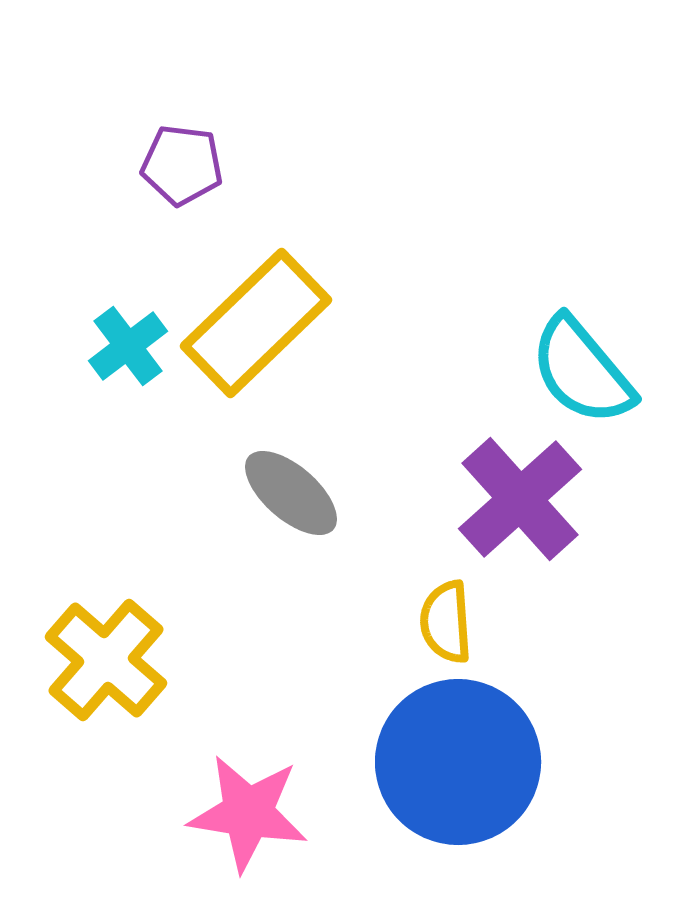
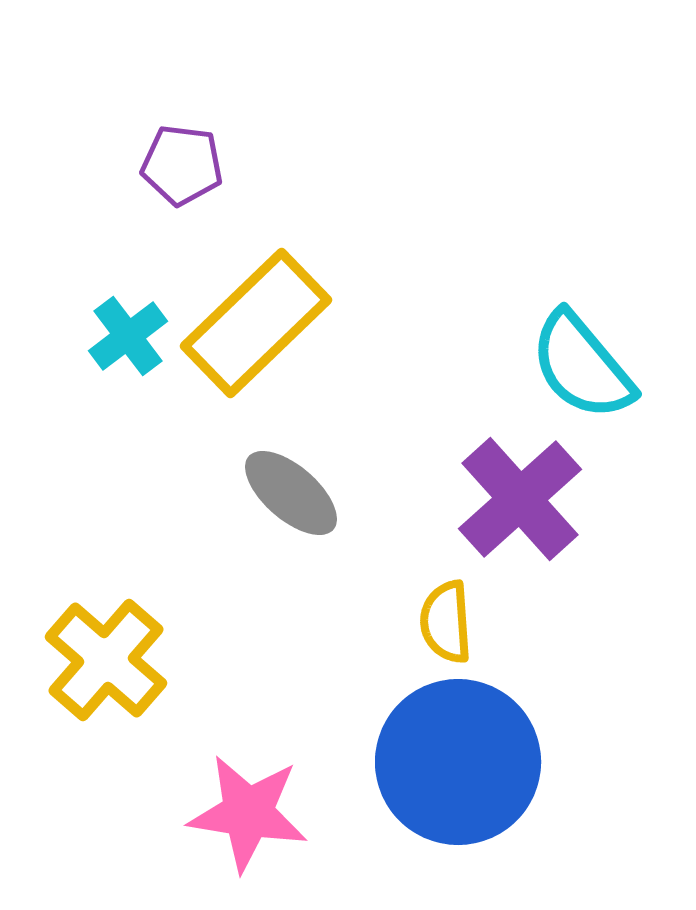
cyan cross: moved 10 px up
cyan semicircle: moved 5 px up
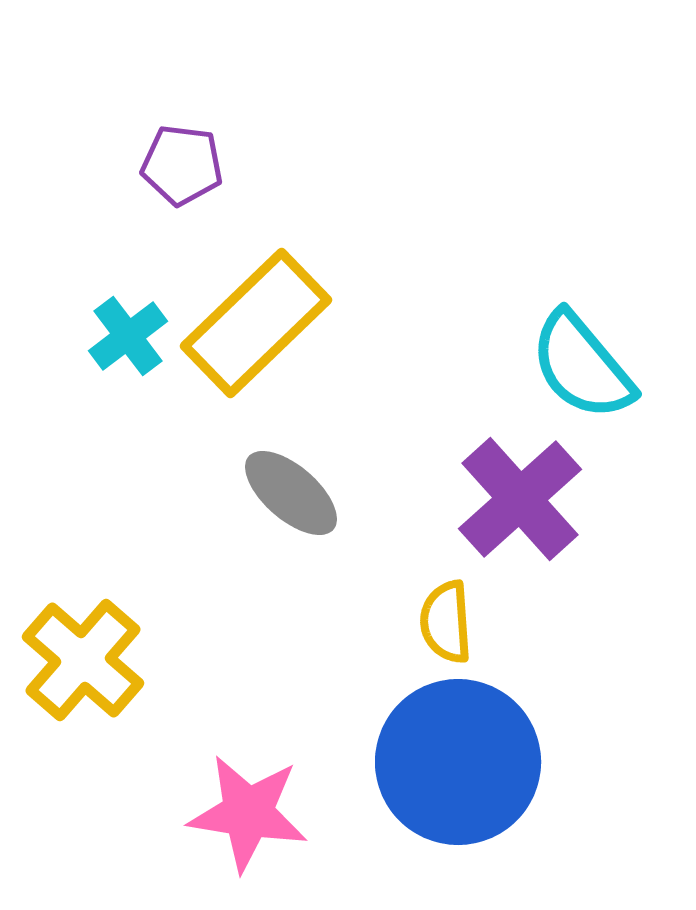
yellow cross: moved 23 px left
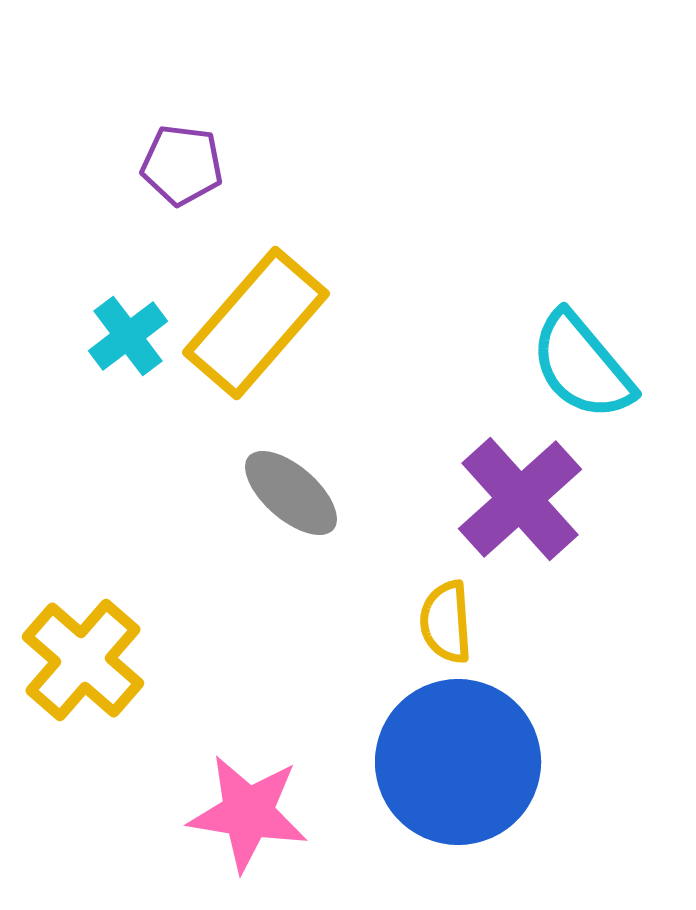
yellow rectangle: rotated 5 degrees counterclockwise
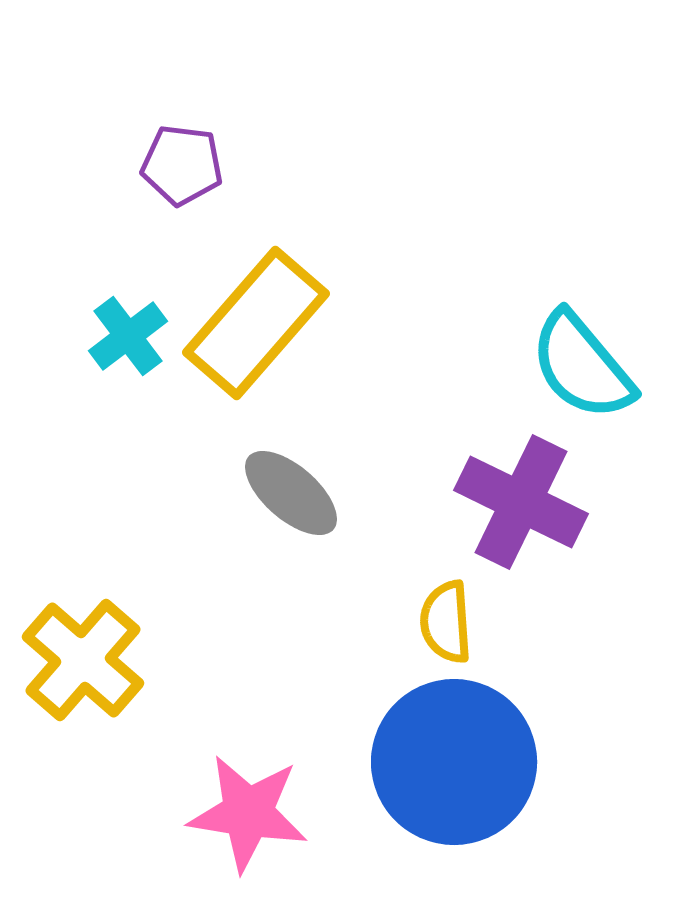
purple cross: moved 1 px right, 3 px down; rotated 22 degrees counterclockwise
blue circle: moved 4 px left
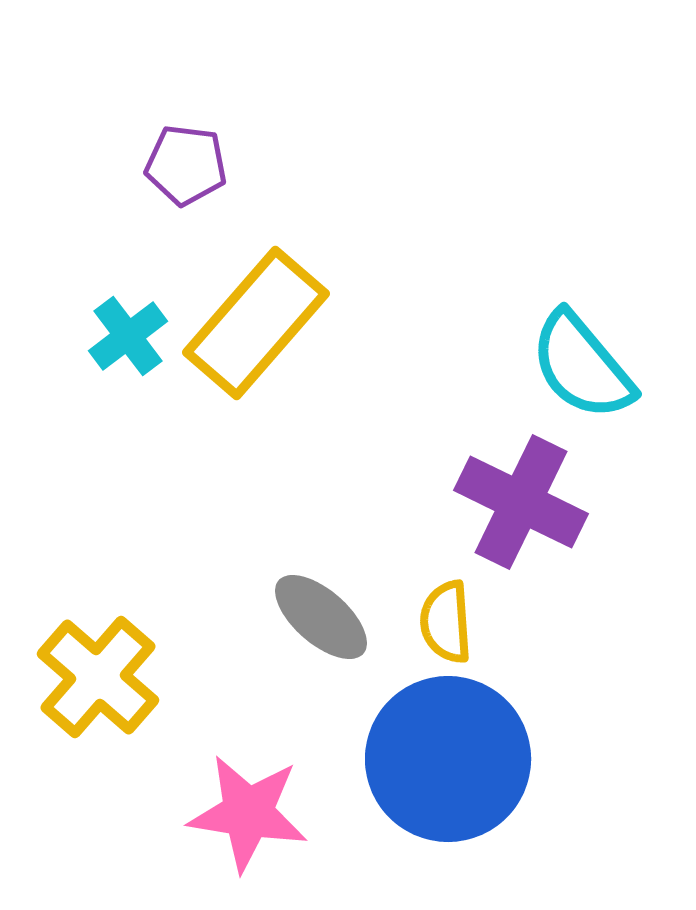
purple pentagon: moved 4 px right
gray ellipse: moved 30 px right, 124 px down
yellow cross: moved 15 px right, 17 px down
blue circle: moved 6 px left, 3 px up
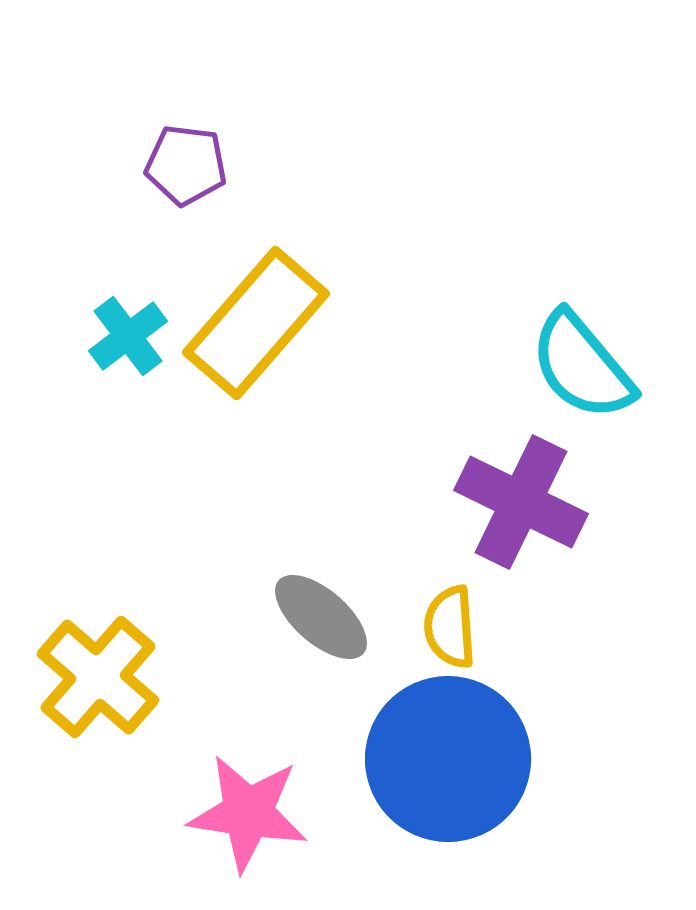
yellow semicircle: moved 4 px right, 5 px down
